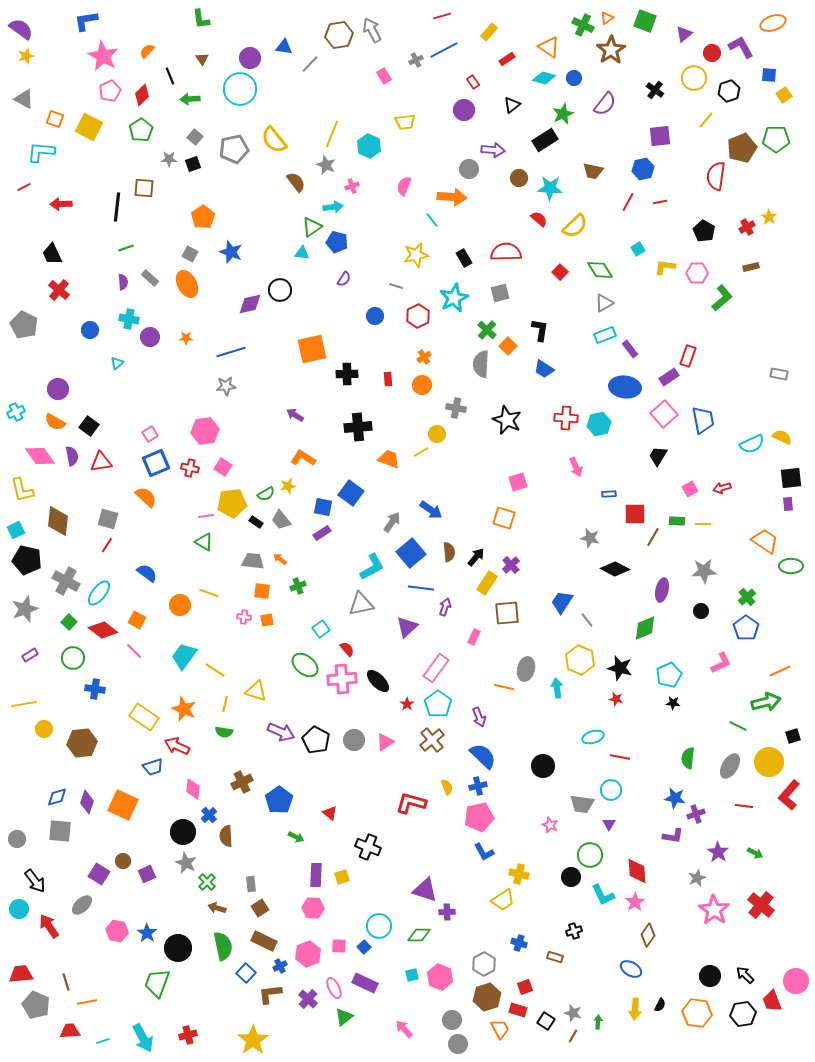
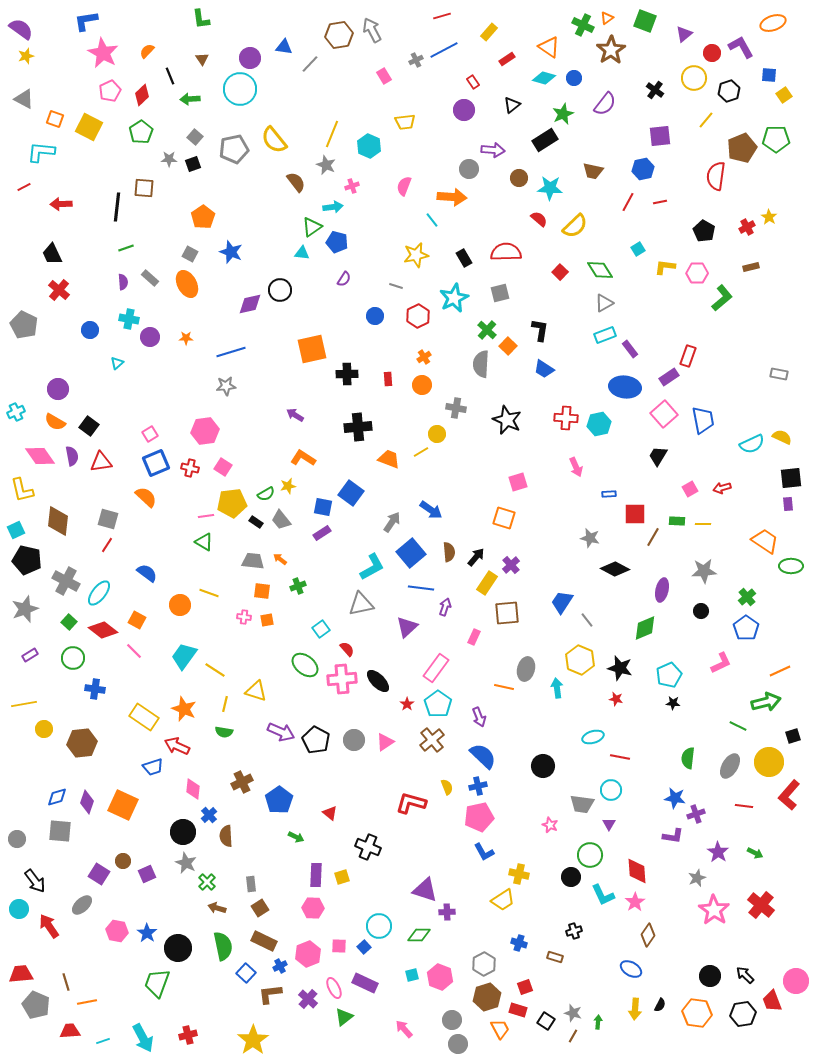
pink star at (103, 56): moved 3 px up
green pentagon at (141, 130): moved 2 px down
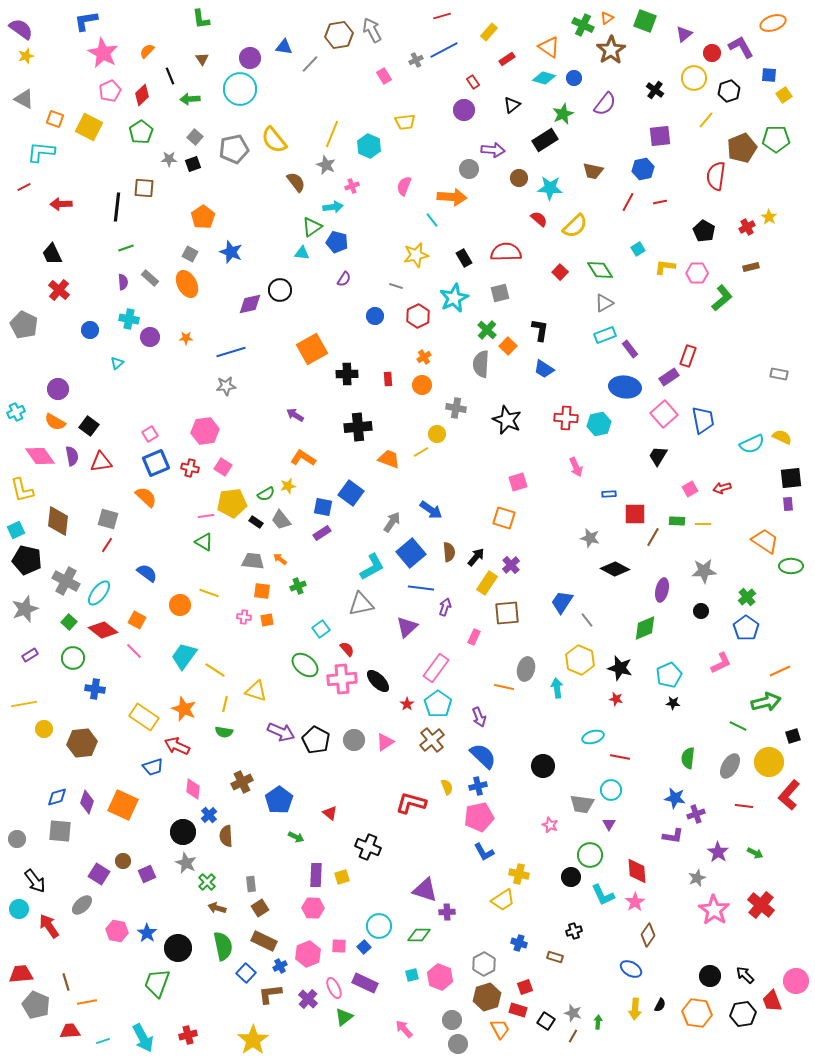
orange square at (312, 349): rotated 16 degrees counterclockwise
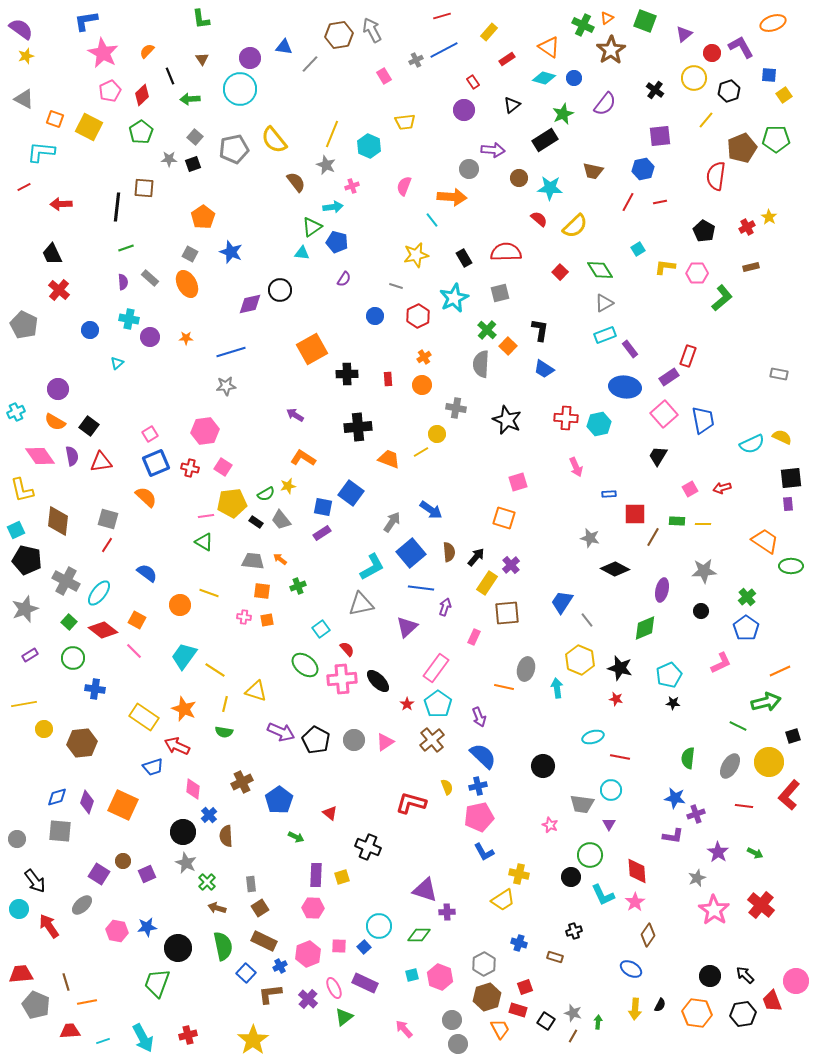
blue star at (147, 933): moved 6 px up; rotated 30 degrees clockwise
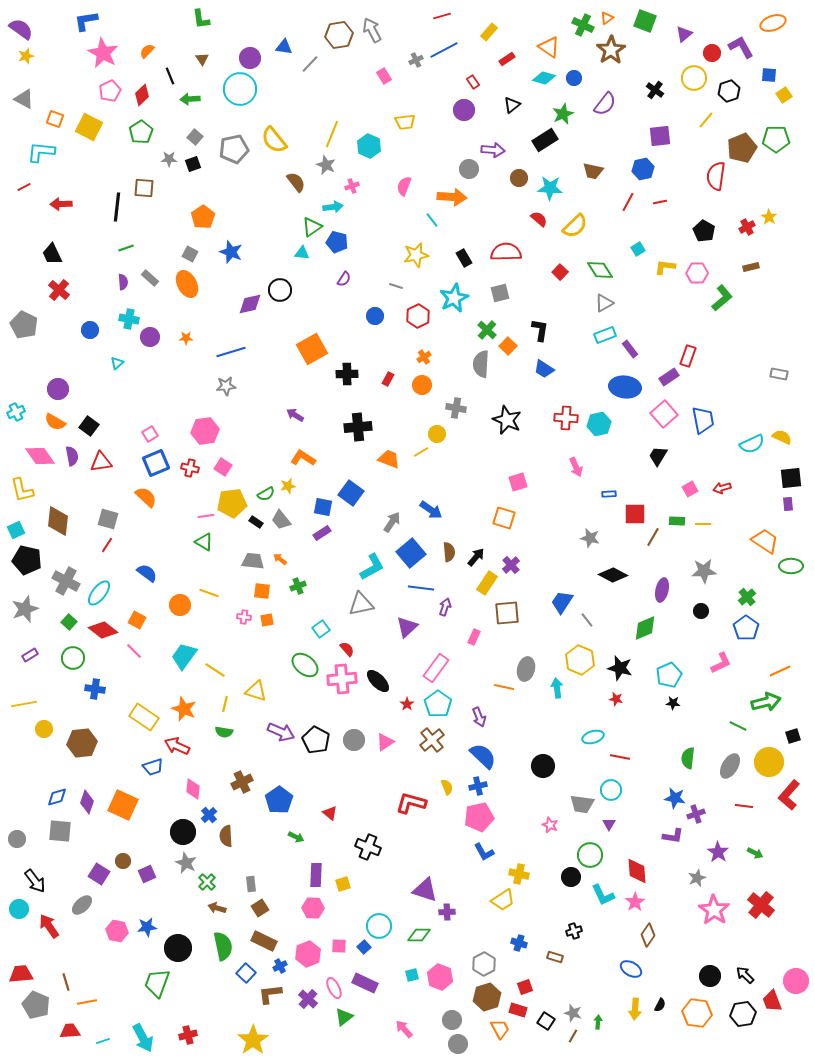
red rectangle at (388, 379): rotated 32 degrees clockwise
black diamond at (615, 569): moved 2 px left, 6 px down
yellow square at (342, 877): moved 1 px right, 7 px down
